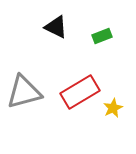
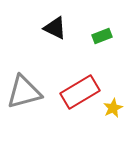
black triangle: moved 1 px left, 1 px down
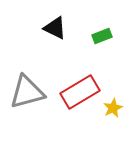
gray triangle: moved 3 px right
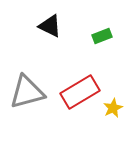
black triangle: moved 5 px left, 2 px up
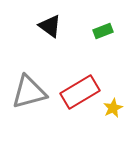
black triangle: rotated 10 degrees clockwise
green rectangle: moved 1 px right, 5 px up
gray triangle: moved 2 px right
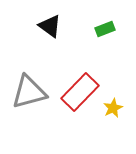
green rectangle: moved 2 px right, 2 px up
red rectangle: rotated 15 degrees counterclockwise
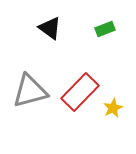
black triangle: moved 2 px down
gray triangle: moved 1 px right, 1 px up
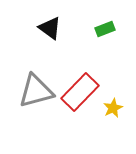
gray triangle: moved 6 px right
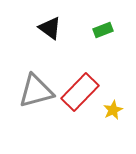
green rectangle: moved 2 px left, 1 px down
yellow star: moved 2 px down
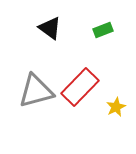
red rectangle: moved 5 px up
yellow star: moved 3 px right, 3 px up
